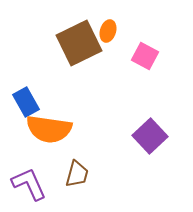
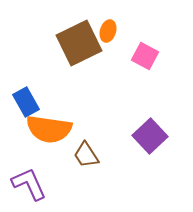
brown trapezoid: moved 9 px right, 19 px up; rotated 132 degrees clockwise
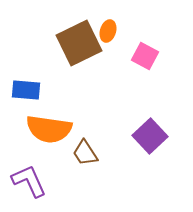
blue rectangle: moved 12 px up; rotated 56 degrees counterclockwise
brown trapezoid: moved 1 px left, 2 px up
purple L-shape: moved 3 px up
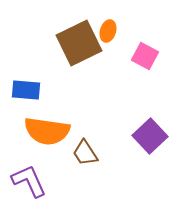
orange semicircle: moved 2 px left, 2 px down
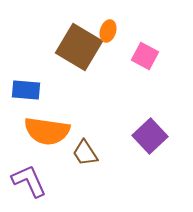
brown square: moved 4 px down; rotated 33 degrees counterclockwise
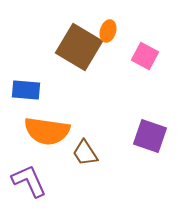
purple square: rotated 28 degrees counterclockwise
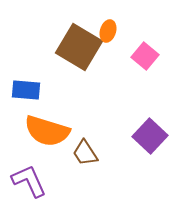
pink square: rotated 12 degrees clockwise
orange semicircle: rotated 9 degrees clockwise
purple square: rotated 24 degrees clockwise
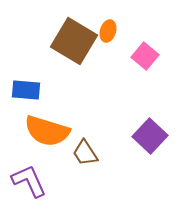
brown square: moved 5 px left, 6 px up
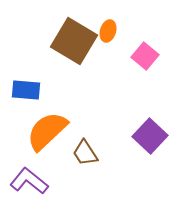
orange semicircle: rotated 120 degrees clockwise
purple L-shape: rotated 27 degrees counterclockwise
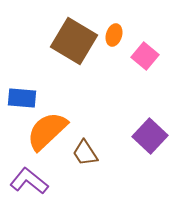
orange ellipse: moved 6 px right, 4 px down
blue rectangle: moved 4 px left, 8 px down
